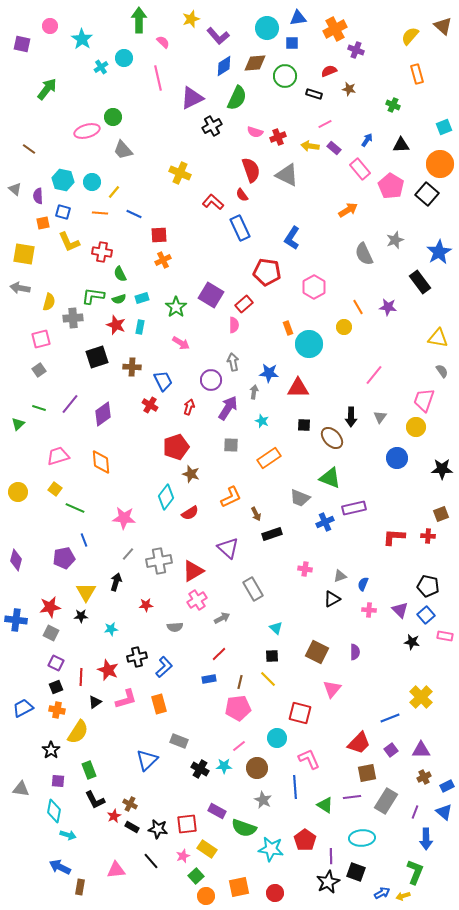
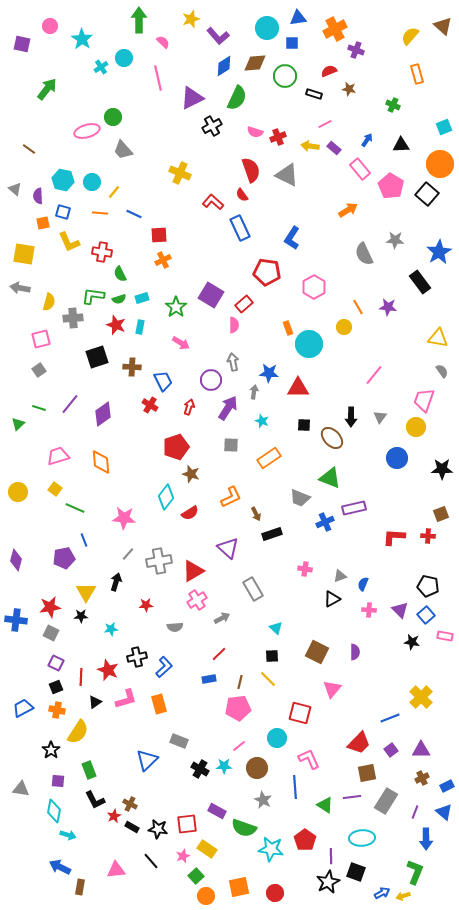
gray star at (395, 240): rotated 24 degrees clockwise
brown cross at (424, 777): moved 2 px left, 1 px down
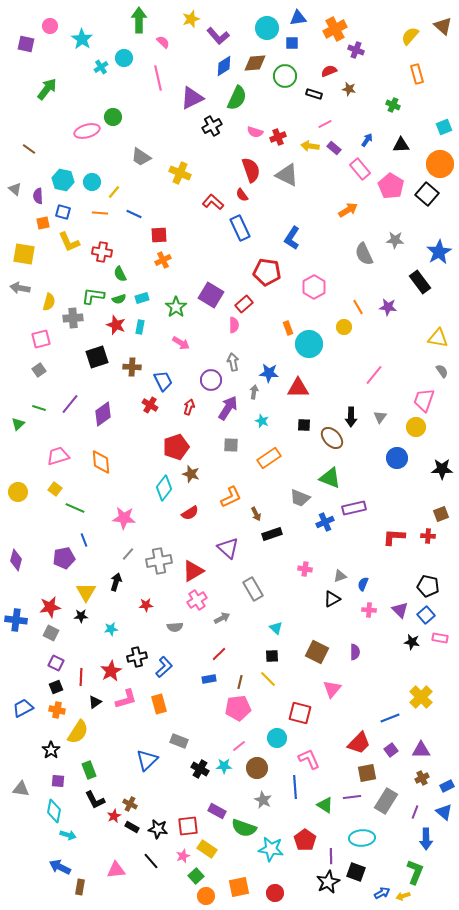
purple square at (22, 44): moved 4 px right
gray trapezoid at (123, 150): moved 18 px right, 7 px down; rotated 15 degrees counterclockwise
cyan diamond at (166, 497): moved 2 px left, 9 px up
pink rectangle at (445, 636): moved 5 px left, 2 px down
red star at (108, 670): moved 3 px right, 1 px down; rotated 20 degrees clockwise
red square at (187, 824): moved 1 px right, 2 px down
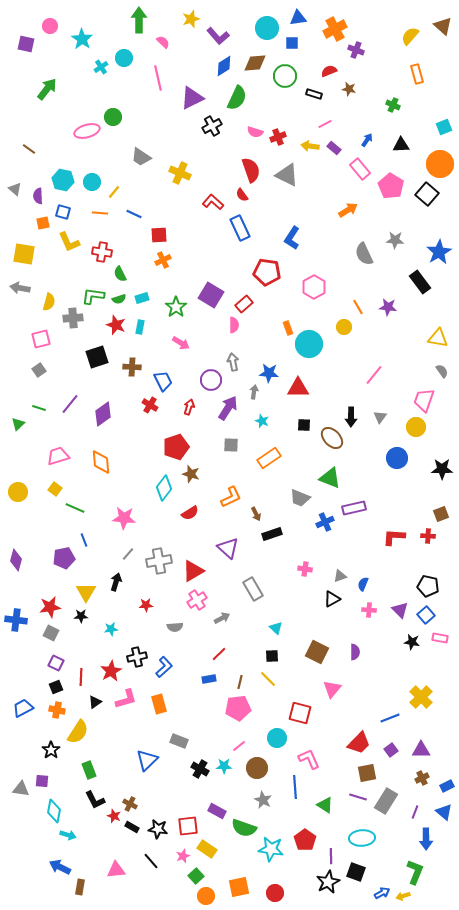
purple square at (58, 781): moved 16 px left
purple line at (352, 797): moved 6 px right; rotated 24 degrees clockwise
red star at (114, 816): rotated 24 degrees counterclockwise
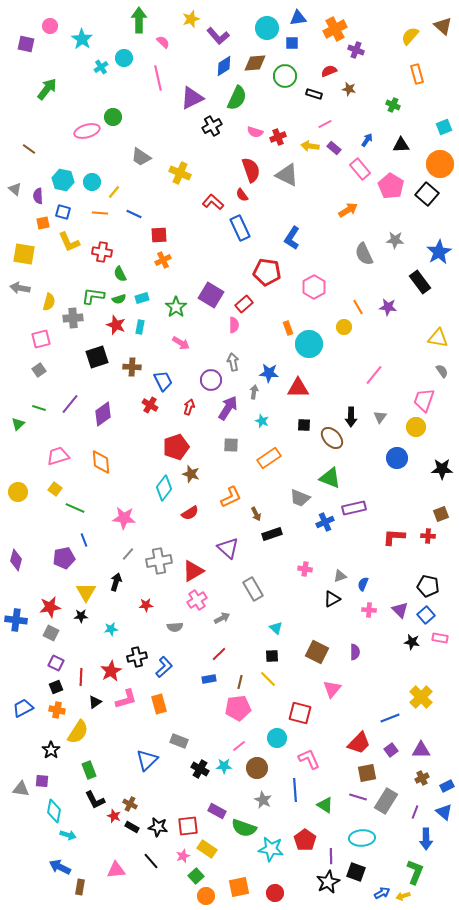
blue line at (295, 787): moved 3 px down
black star at (158, 829): moved 2 px up
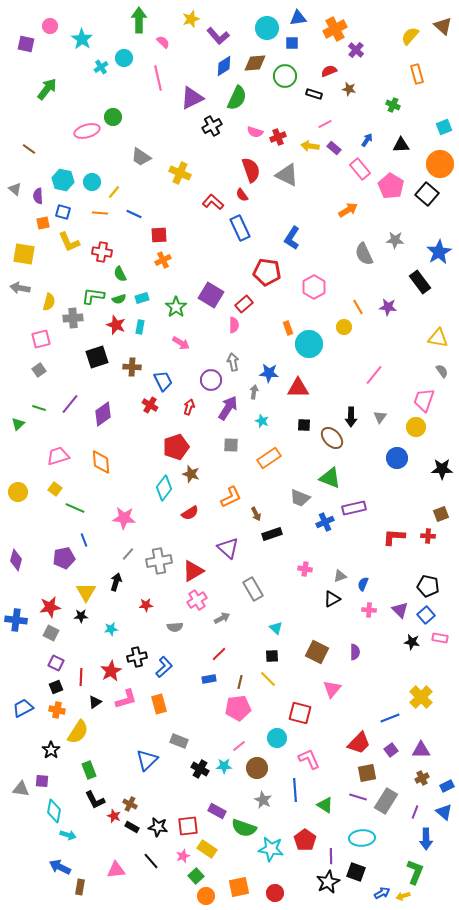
purple cross at (356, 50): rotated 21 degrees clockwise
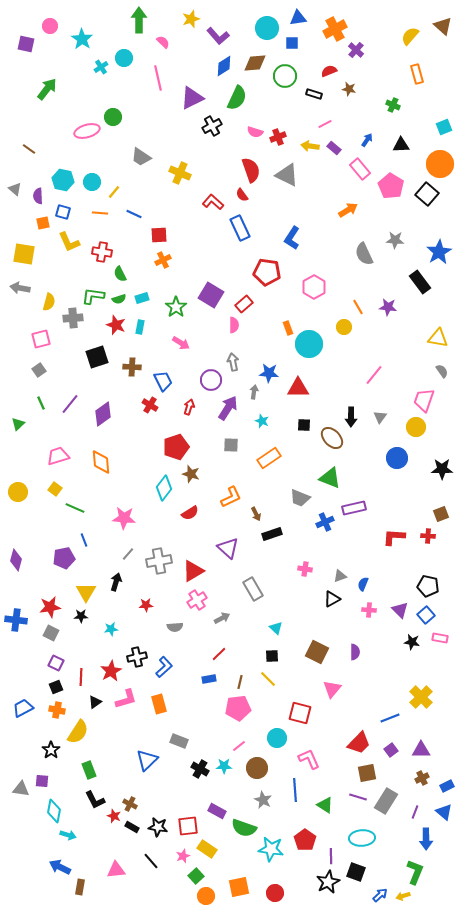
green line at (39, 408): moved 2 px right, 5 px up; rotated 48 degrees clockwise
blue arrow at (382, 893): moved 2 px left, 2 px down; rotated 14 degrees counterclockwise
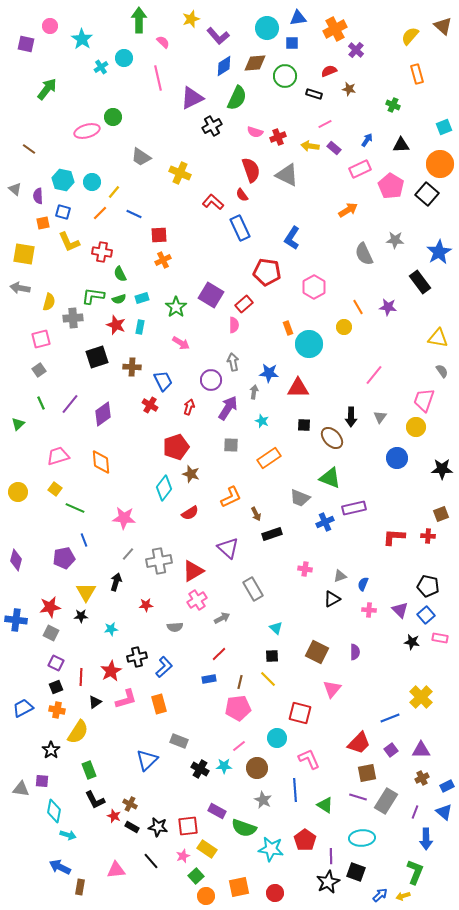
pink rectangle at (360, 169): rotated 75 degrees counterclockwise
orange line at (100, 213): rotated 49 degrees counterclockwise
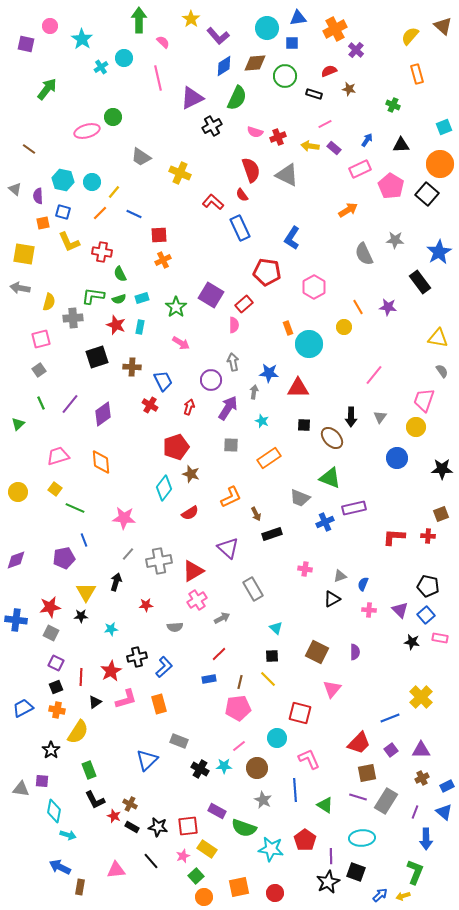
yellow star at (191, 19): rotated 18 degrees counterclockwise
purple diamond at (16, 560): rotated 55 degrees clockwise
orange circle at (206, 896): moved 2 px left, 1 px down
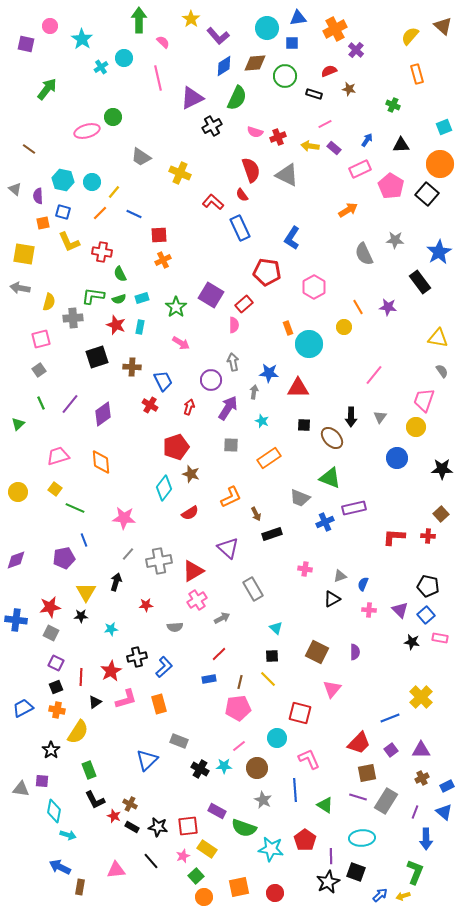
brown square at (441, 514): rotated 21 degrees counterclockwise
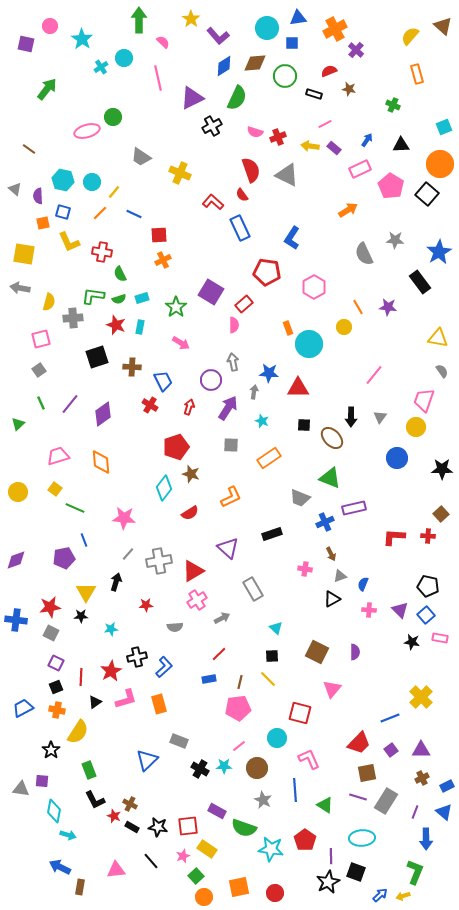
purple square at (211, 295): moved 3 px up
brown arrow at (256, 514): moved 75 px right, 40 px down
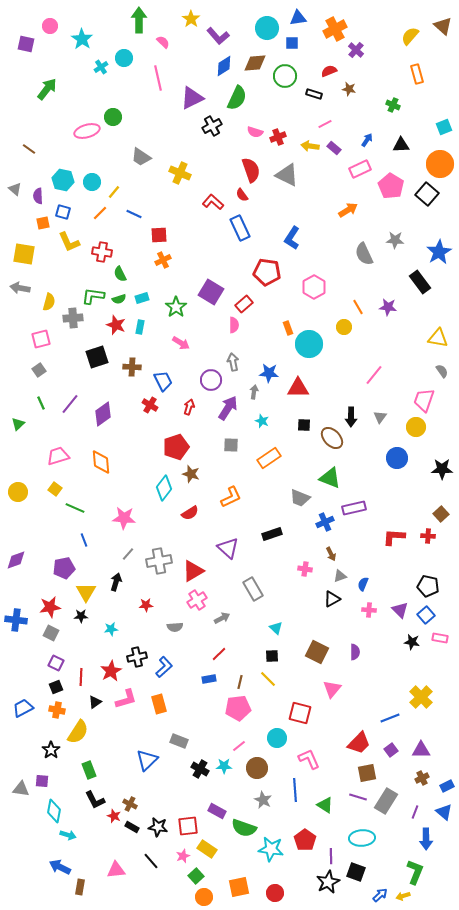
purple pentagon at (64, 558): moved 10 px down
